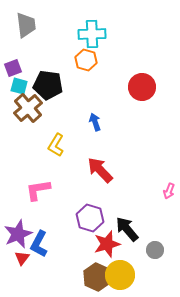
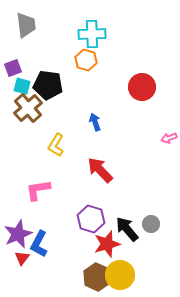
cyan square: moved 3 px right
pink arrow: moved 53 px up; rotated 49 degrees clockwise
purple hexagon: moved 1 px right, 1 px down
gray circle: moved 4 px left, 26 px up
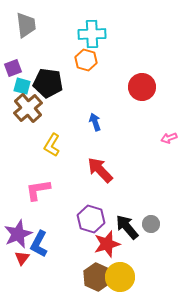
black pentagon: moved 2 px up
yellow L-shape: moved 4 px left
black arrow: moved 2 px up
yellow circle: moved 2 px down
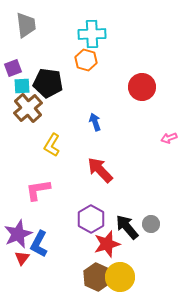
cyan square: rotated 18 degrees counterclockwise
purple hexagon: rotated 12 degrees clockwise
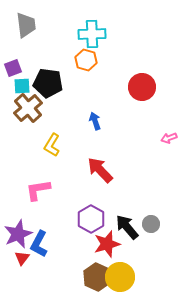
blue arrow: moved 1 px up
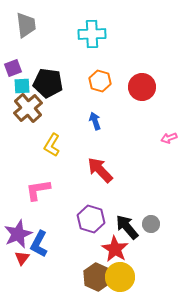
orange hexagon: moved 14 px right, 21 px down
purple hexagon: rotated 12 degrees counterclockwise
red star: moved 8 px right, 5 px down; rotated 24 degrees counterclockwise
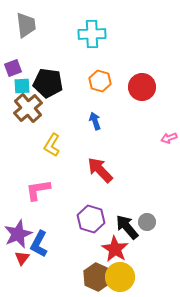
gray circle: moved 4 px left, 2 px up
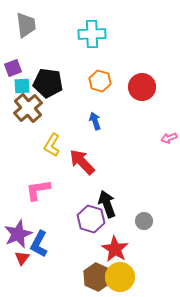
red arrow: moved 18 px left, 8 px up
gray circle: moved 3 px left, 1 px up
black arrow: moved 20 px left, 23 px up; rotated 20 degrees clockwise
